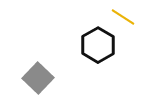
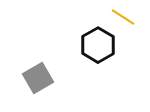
gray square: rotated 16 degrees clockwise
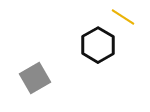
gray square: moved 3 px left
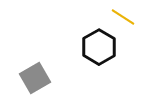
black hexagon: moved 1 px right, 2 px down
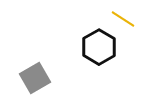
yellow line: moved 2 px down
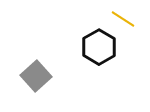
gray square: moved 1 px right, 2 px up; rotated 12 degrees counterclockwise
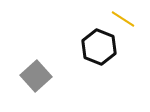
black hexagon: rotated 8 degrees counterclockwise
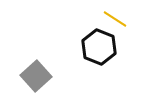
yellow line: moved 8 px left
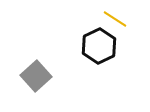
black hexagon: moved 1 px up; rotated 12 degrees clockwise
